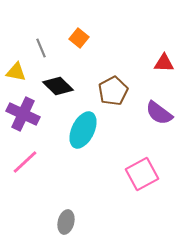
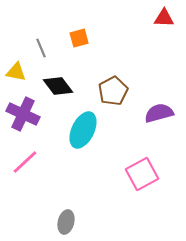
orange square: rotated 36 degrees clockwise
red triangle: moved 45 px up
black diamond: rotated 8 degrees clockwise
purple semicircle: rotated 128 degrees clockwise
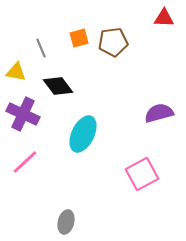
brown pentagon: moved 49 px up; rotated 20 degrees clockwise
cyan ellipse: moved 4 px down
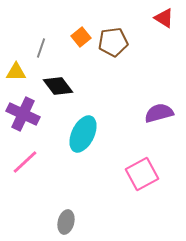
red triangle: rotated 30 degrees clockwise
orange square: moved 2 px right, 1 px up; rotated 24 degrees counterclockwise
gray line: rotated 42 degrees clockwise
yellow triangle: rotated 10 degrees counterclockwise
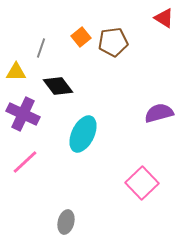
pink square: moved 9 px down; rotated 16 degrees counterclockwise
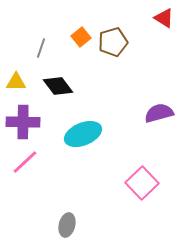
brown pentagon: rotated 8 degrees counterclockwise
yellow triangle: moved 10 px down
purple cross: moved 8 px down; rotated 24 degrees counterclockwise
cyan ellipse: rotated 42 degrees clockwise
gray ellipse: moved 1 px right, 3 px down
